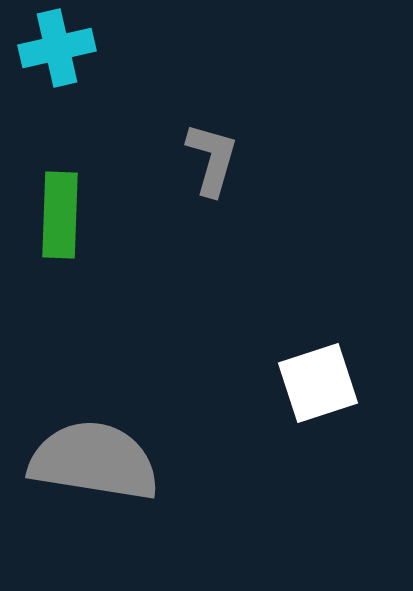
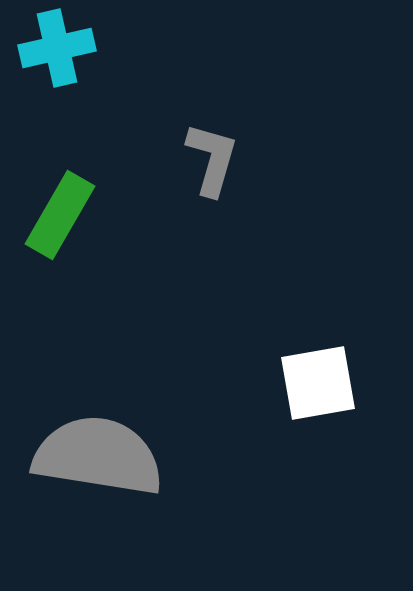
green rectangle: rotated 28 degrees clockwise
white square: rotated 8 degrees clockwise
gray semicircle: moved 4 px right, 5 px up
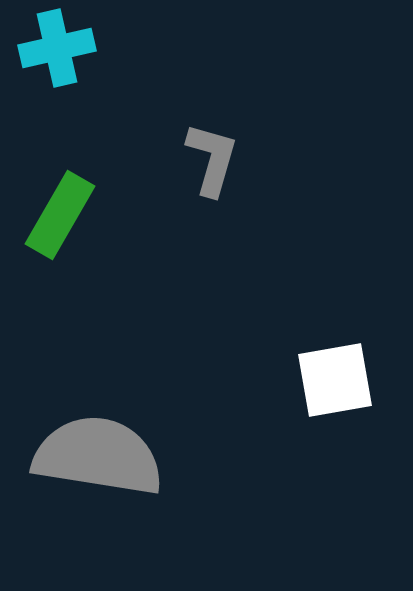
white square: moved 17 px right, 3 px up
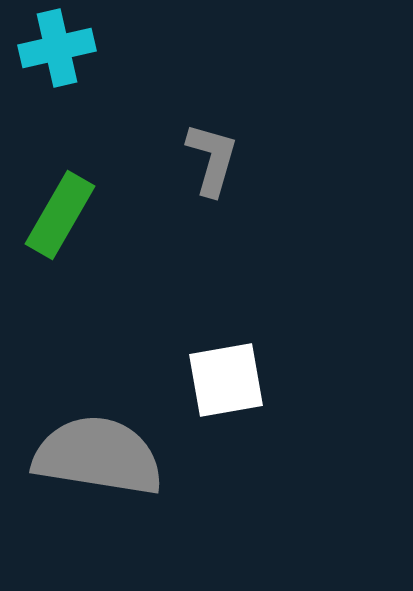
white square: moved 109 px left
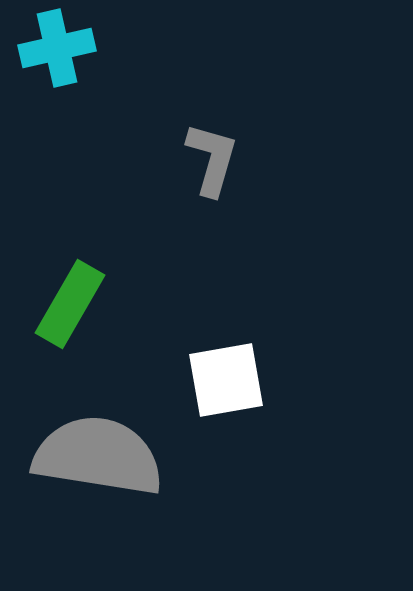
green rectangle: moved 10 px right, 89 px down
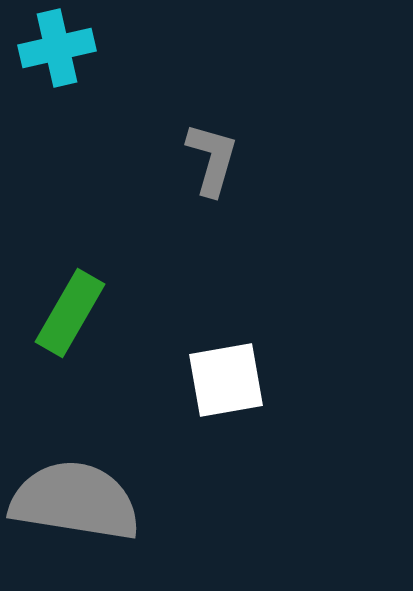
green rectangle: moved 9 px down
gray semicircle: moved 23 px left, 45 px down
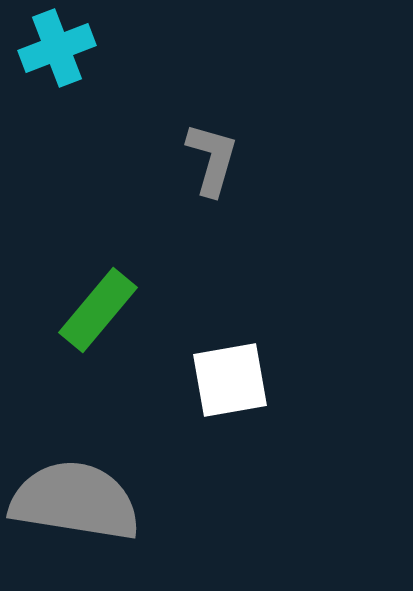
cyan cross: rotated 8 degrees counterclockwise
green rectangle: moved 28 px right, 3 px up; rotated 10 degrees clockwise
white square: moved 4 px right
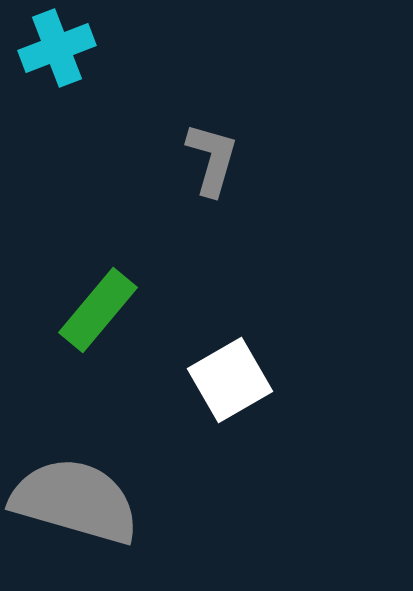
white square: rotated 20 degrees counterclockwise
gray semicircle: rotated 7 degrees clockwise
